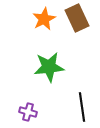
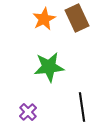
purple cross: rotated 30 degrees clockwise
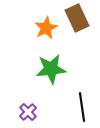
orange star: moved 2 px right, 9 px down
green star: moved 2 px right, 2 px down
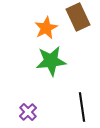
brown rectangle: moved 1 px right, 1 px up
green star: moved 8 px up
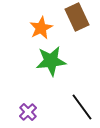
brown rectangle: moved 1 px left
orange star: moved 5 px left
black line: rotated 28 degrees counterclockwise
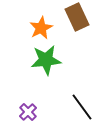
green star: moved 5 px left, 1 px up
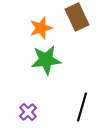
orange star: rotated 10 degrees clockwise
black line: rotated 52 degrees clockwise
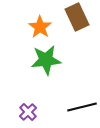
orange star: moved 1 px left, 1 px up; rotated 20 degrees counterclockwise
black line: rotated 60 degrees clockwise
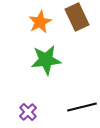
orange star: moved 5 px up; rotated 10 degrees clockwise
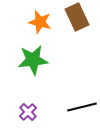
orange star: rotated 30 degrees counterclockwise
green star: moved 13 px left
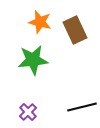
brown rectangle: moved 2 px left, 13 px down
